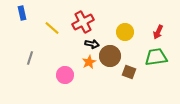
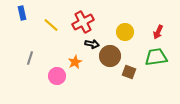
yellow line: moved 1 px left, 3 px up
orange star: moved 14 px left
pink circle: moved 8 px left, 1 px down
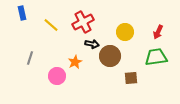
brown square: moved 2 px right, 6 px down; rotated 24 degrees counterclockwise
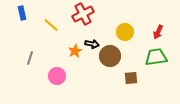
red cross: moved 8 px up
orange star: moved 11 px up
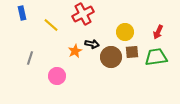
brown circle: moved 1 px right, 1 px down
brown square: moved 1 px right, 26 px up
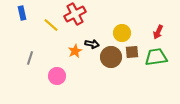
red cross: moved 8 px left
yellow circle: moved 3 px left, 1 px down
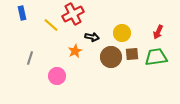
red cross: moved 2 px left
black arrow: moved 7 px up
brown square: moved 2 px down
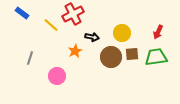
blue rectangle: rotated 40 degrees counterclockwise
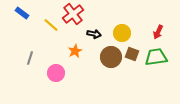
red cross: rotated 10 degrees counterclockwise
black arrow: moved 2 px right, 3 px up
brown square: rotated 24 degrees clockwise
pink circle: moved 1 px left, 3 px up
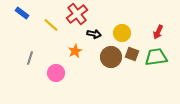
red cross: moved 4 px right
